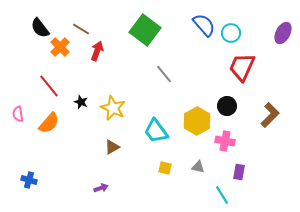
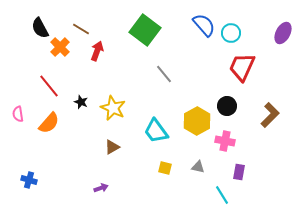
black semicircle: rotated 10 degrees clockwise
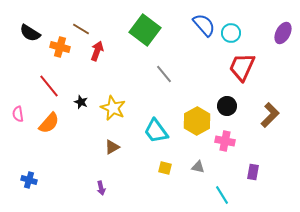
black semicircle: moved 10 px left, 5 px down; rotated 30 degrees counterclockwise
orange cross: rotated 30 degrees counterclockwise
purple rectangle: moved 14 px right
purple arrow: rotated 96 degrees clockwise
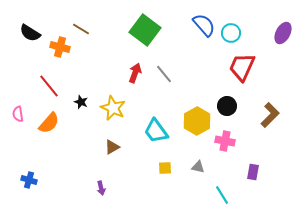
red arrow: moved 38 px right, 22 px down
yellow square: rotated 16 degrees counterclockwise
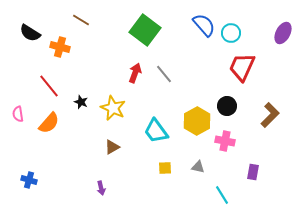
brown line: moved 9 px up
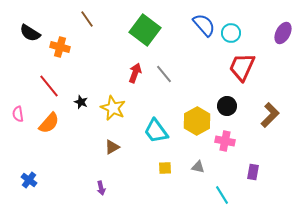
brown line: moved 6 px right, 1 px up; rotated 24 degrees clockwise
blue cross: rotated 21 degrees clockwise
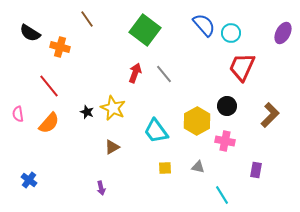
black star: moved 6 px right, 10 px down
purple rectangle: moved 3 px right, 2 px up
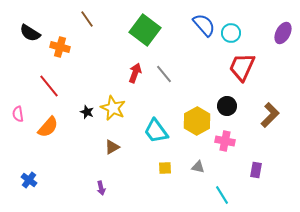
orange semicircle: moved 1 px left, 4 px down
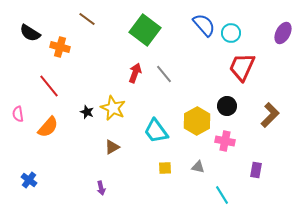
brown line: rotated 18 degrees counterclockwise
